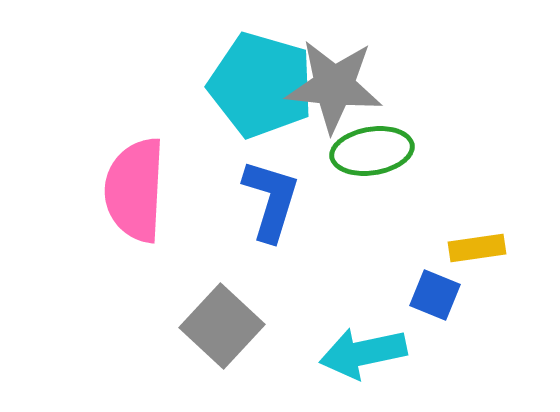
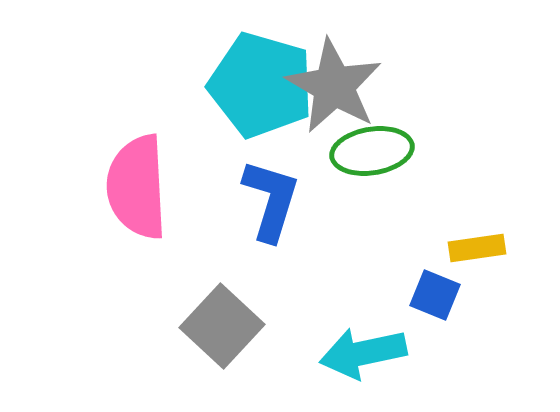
gray star: rotated 24 degrees clockwise
pink semicircle: moved 2 px right, 3 px up; rotated 6 degrees counterclockwise
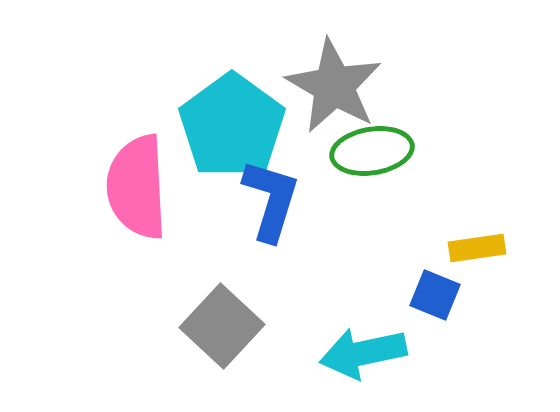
cyan pentagon: moved 29 px left, 41 px down; rotated 20 degrees clockwise
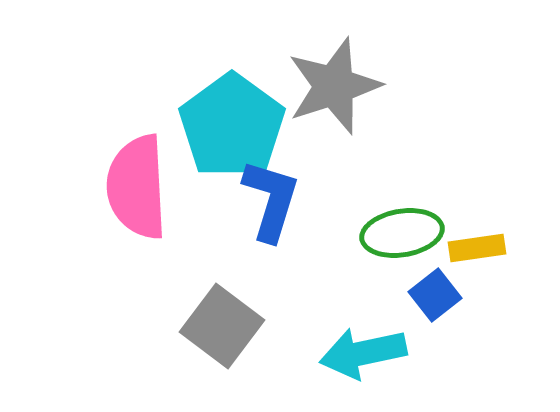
gray star: rotated 24 degrees clockwise
green ellipse: moved 30 px right, 82 px down
blue square: rotated 30 degrees clockwise
gray square: rotated 6 degrees counterclockwise
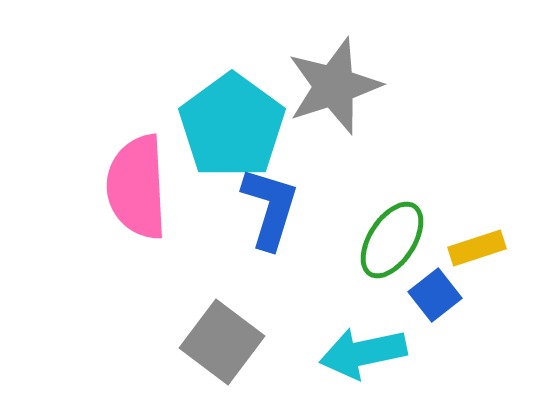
blue L-shape: moved 1 px left, 8 px down
green ellipse: moved 10 px left, 7 px down; rotated 48 degrees counterclockwise
yellow rectangle: rotated 10 degrees counterclockwise
gray square: moved 16 px down
